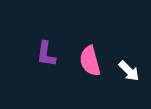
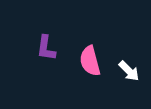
purple L-shape: moved 6 px up
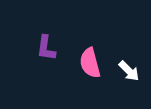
pink semicircle: moved 2 px down
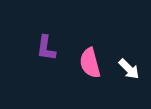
white arrow: moved 2 px up
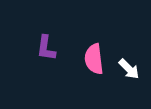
pink semicircle: moved 4 px right, 4 px up; rotated 8 degrees clockwise
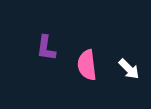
pink semicircle: moved 7 px left, 6 px down
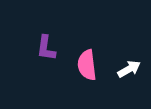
white arrow: rotated 75 degrees counterclockwise
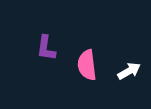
white arrow: moved 2 px down
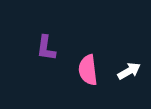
pink semicircle: moved 1 px right, 5 px down
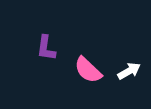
pink semicircle: rotated 40 degrees counterclockwise
